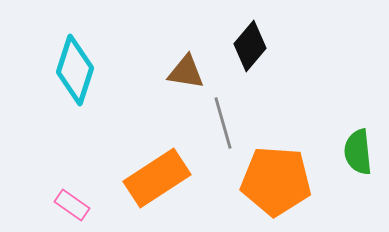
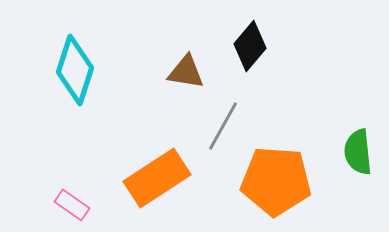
gray line: moved 3 px down; rotated 45 degrees clockwise
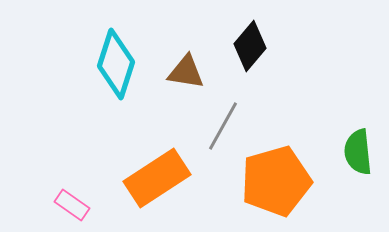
cyan diamond: moved 41 px right, 6 px up
orange pentagon: rotated 20 degrees counterclockwise
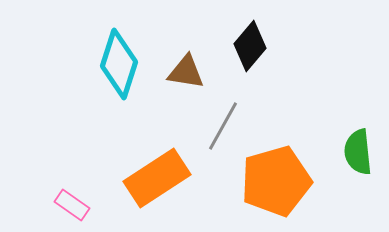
cyan diamond: moved 3 px right
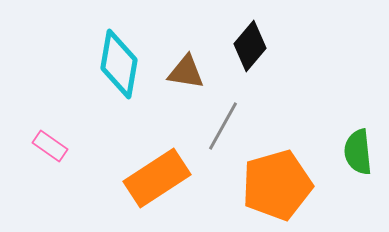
cyan diamond: rotated 8 degrees counterclockwise
orange pentagon: moved 1 px right, 4 px down
pink rectangle: moved 22 px left, 59 px up
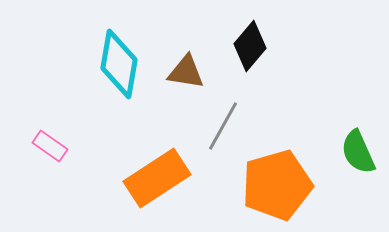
green semicircle: rotated 18 degrees counterclockwise
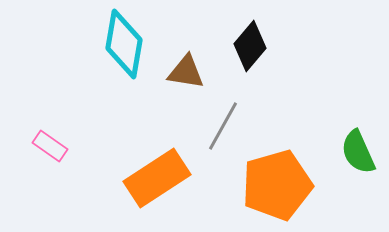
cyan diamond: moved 5 px right, 20 px up
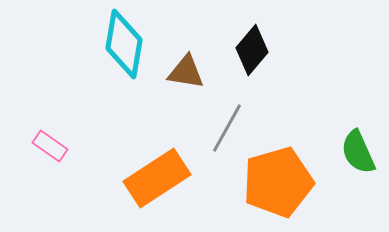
black diamond: moved 2 px right, 4 px down
gray line: moved 4 px right, 2 px down
orange pentagon: moved 1 px right, 3 px up
